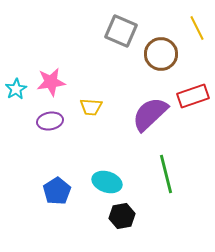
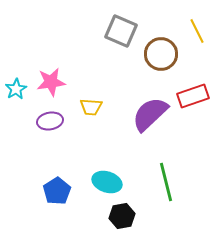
yellow line: moved 3 px down
green line: moved 8 px down
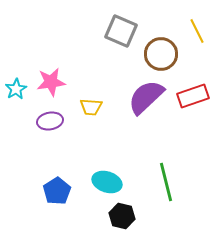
purple semicircle: moved 4 px left, 17 px up
black hexagon: rotated 25 degrees clockwise
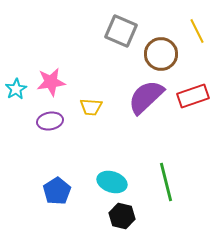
cyan ellipse: moved 5 px right
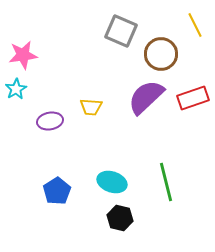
yellow line: moved 2 px left, 6 px up
pink star: moved 28 px left, 27 px up
red rectangle: moved 2 px down
black hexagon: moved 2 px left, 2 px down
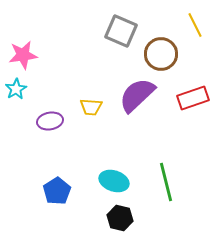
purple semicircle: moved 9 px left, 2 px up
cyan ellipse: moved 2 px right, 1 px up
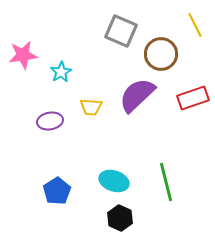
cyan star: moved 45 px right, 17 px up
black hexagon: rotated 10 degrees clockwise
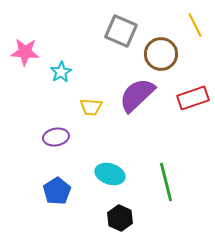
pink star: moved 2 px right, 3 px up; rotated 12 degrees clockwise
purple ellipse: moved 6 px right, 16 px down
cyan ellipse: moved 4 px left, 7 px up
